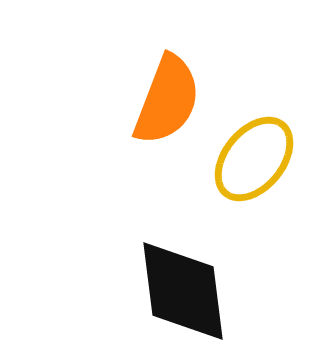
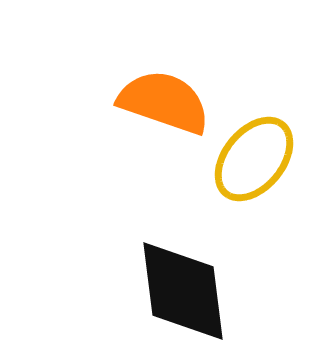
orange semicircle: moved 3 px left, 2 px down; rotated 92 degrees counterclockwise
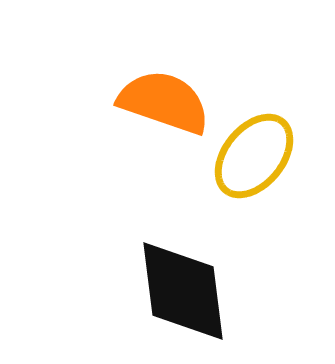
yellow ellipse: moved 3 px up
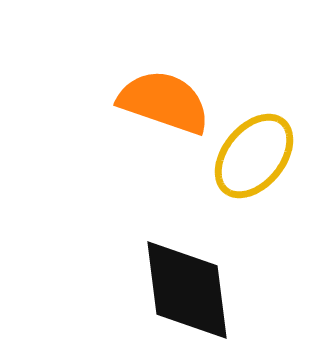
black diamond: moved 4 px right, 1 px up
